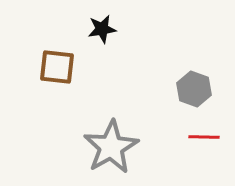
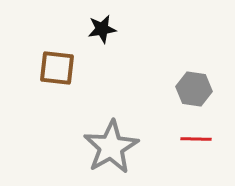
brown square: moved 1 px down
gray hexagon: rotated 12 degrees counterclockwise
red line: moved 8 px left, 2 px down
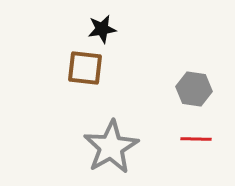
brown square: moved 28 px right
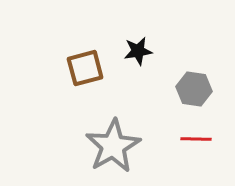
black star: moved 36 px right, 22 px down
brown square: rotated 21 degrees counterclockwise
gray star: moved 2 px right, 1 px up
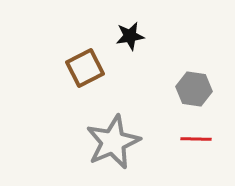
black star: moved 8 px left, 15 px up
brown square: rotated 12 degrees counterclockwise
gray star: moved 4 px up; rotated 6 degrees clockwise
